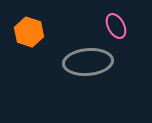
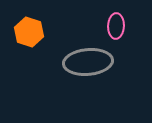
pink ellipse: rotated 30 degrees clockwise
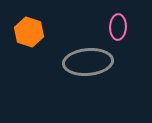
pink ellipse: moved 2 px right, 1 px down
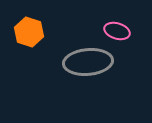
pink ellipse: moved 1 px left, 4 px down; rotated 75 degrees counterclockwise
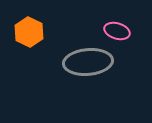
orange hexagon: rotated 8 degrees clockwise
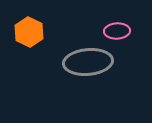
pink ellipse: rotated 20 degrees counterclockwise
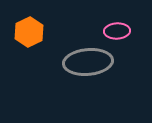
orange hexagon: rotated 8 degrees clockwise
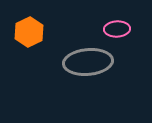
pink ellipse: moved 2 px up
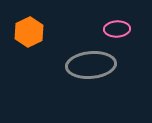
gray ellipse: moved 3 px right, 3 px down
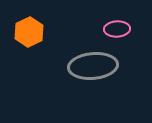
gray ellipse: moved 2 px right, 1 px down
